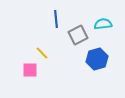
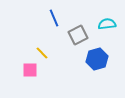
blue line: moved 2 px left, 1 px up; rotated 18 degrees counterclockwise
cyan semicircle: moved 4 px right
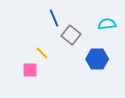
gray square: moved 7 px left; rotated 24 degrees counterclockwise
blue hexagon: rotated 15 degrees clockwise
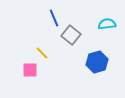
blue hexagon: moved 3 px down; rotated 15 degrees counterclockwise
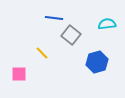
blue line: rotated 60 degrees counterclockwise
pink square: moved 11 px left, 4 px down
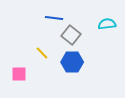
blue hexagon: moved 25 px left; rotated 15 degrees clockwise
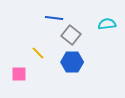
yellow line: moved 4 px left
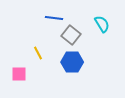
cyan semicircle: moved 5 px left; rotated 66 degrees clockwise
yellow line: rotated 16 degrees clockwise
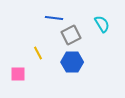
gray square: rotated 24 degrees clockwise
pink square: moved 1 px left
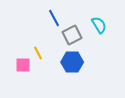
blue line: rotated 54 degrees clockwise
cyan semicircle: moved 3 px left, 1 px down
gray square: moved 1 px right
pink square: moved 5 px right, 9 px up
